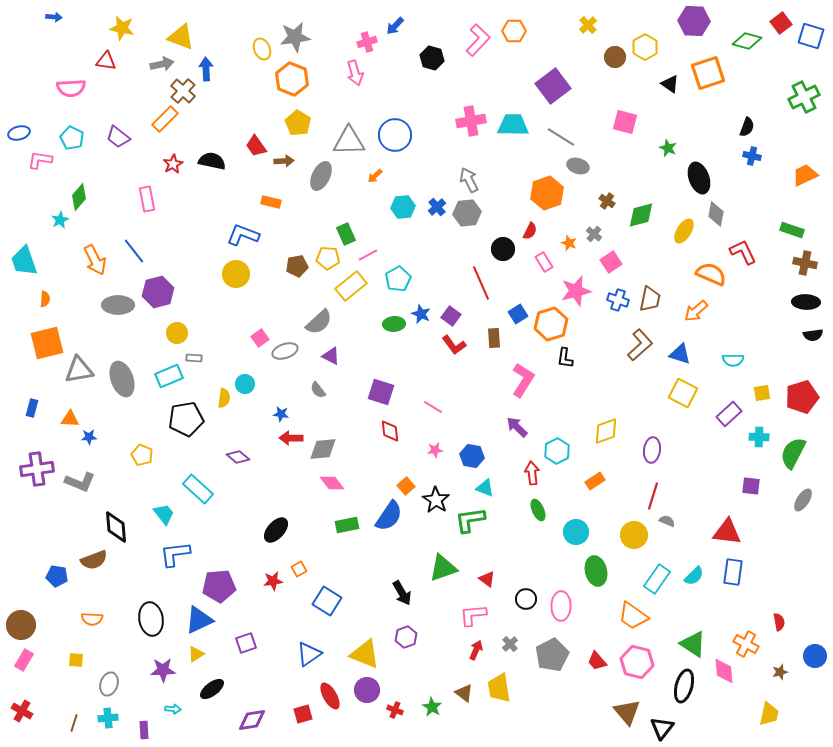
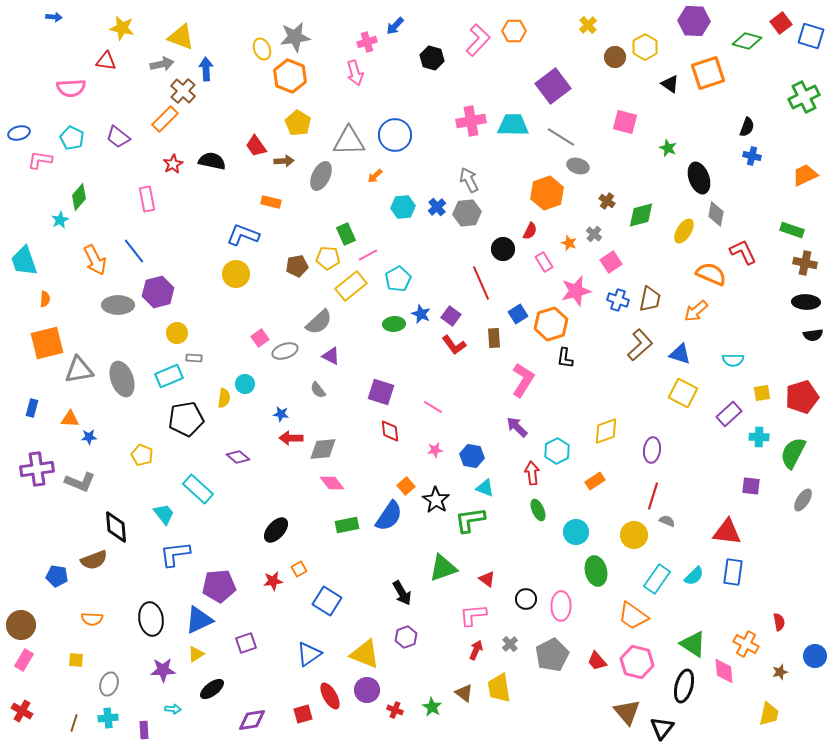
orange hexagon at (292, 79): moved 2 px left, 3 px up
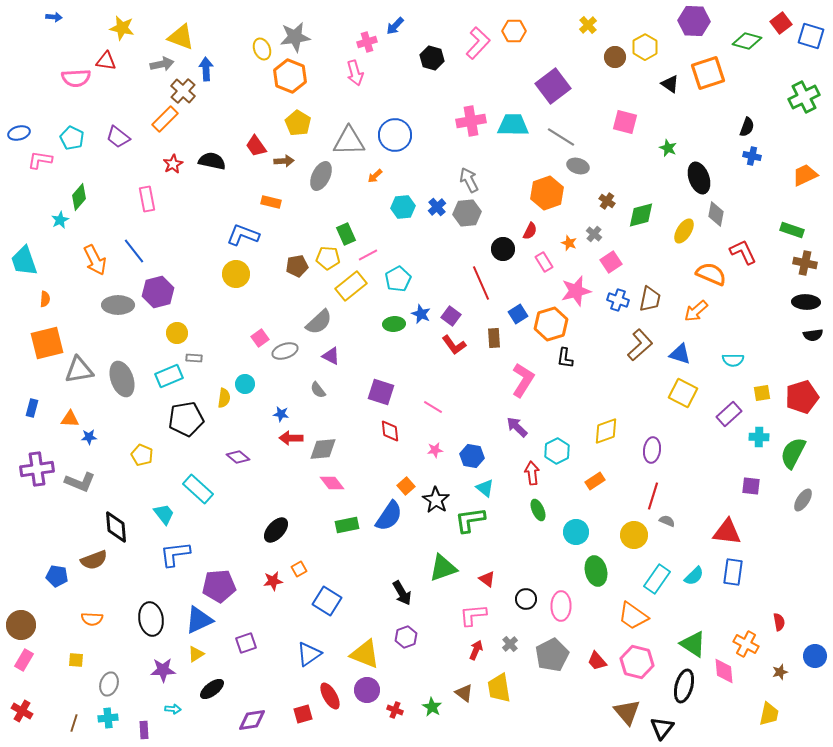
pink L-shape at (478, 40): moved 3 px down
pink semicircle at (71, 88): moved 5 px right, 10 px up
cyan triangle at (485, 488): rotated 18 degrees clockwise
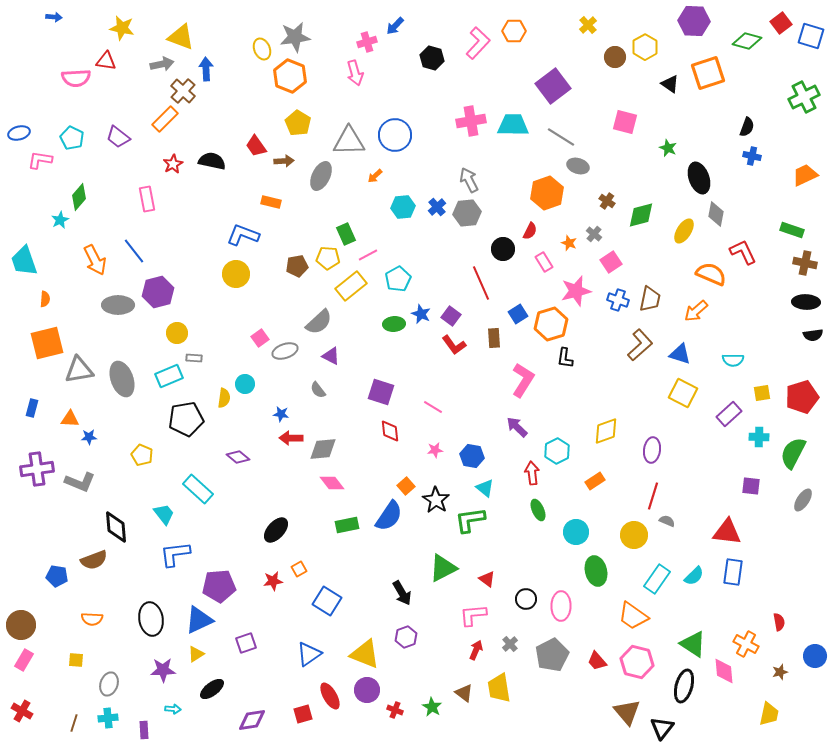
green triangle at (443, 568): rotated 8 degrees counterclockwise
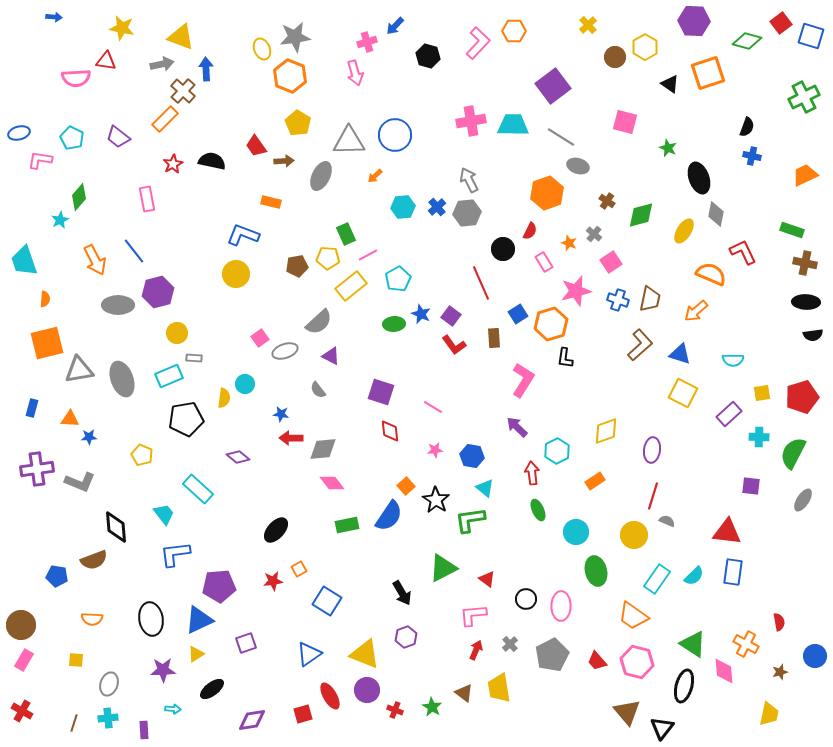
black hexagon at (432, 58): moved 4 px left, 2 px up
